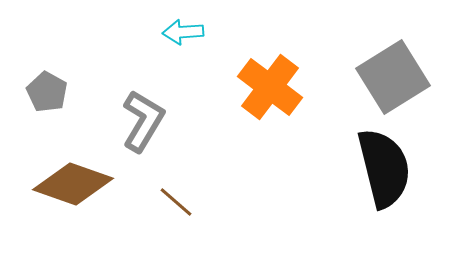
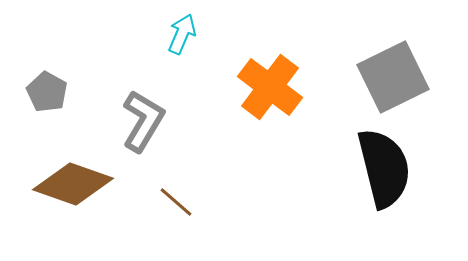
cyan arrow: moved 1 px left, 2 px down; rotated 117 degrees clockwise
gray square: rotated 6 degrees clockwise
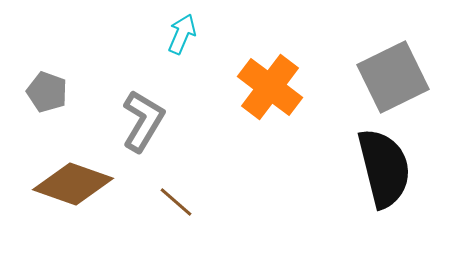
gray pentagon: rotated 9 degrees counterclockwise
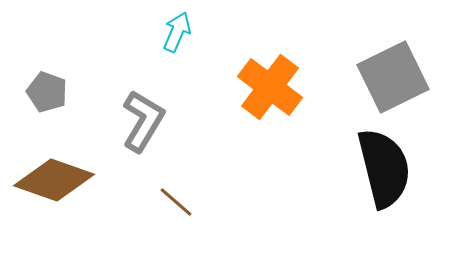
cyan arrow: moved 5 px left, 2 px up
brown diamond: moved 19 px left, 4 px up
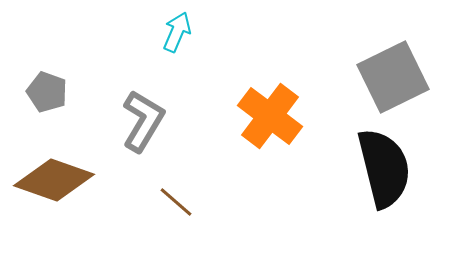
orange cross: moved 29 px down
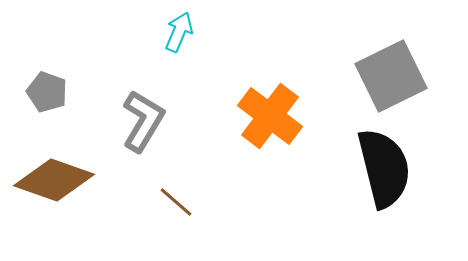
cyan arrow: moved 2 px right
gray square: moved 2 px left, 1 px up
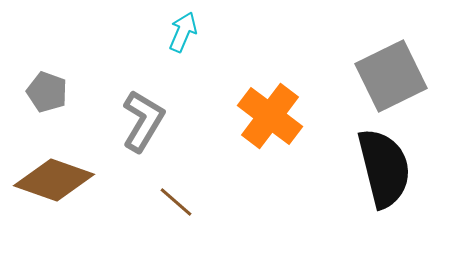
cyan arrow: moved 4 px right
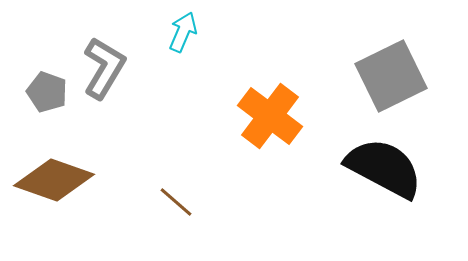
gray L-shape: moved 39 px left, 53 px up
black semicircle: rotated 48 degrees counterclockwise
